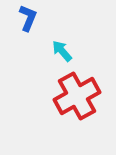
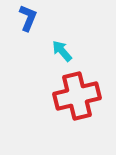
red cross: rotated 15 degrees clockwise
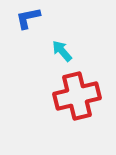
blue L-shape: rotated 124 degrees counterclockwise
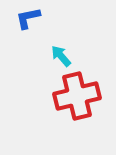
cyan arrow: moved 1 px left, 5 px down
